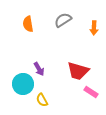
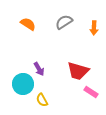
gray semicircle: moved 1 px right, 2 px down
orange semicircle: rotated 133 degrees clockwise
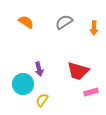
orange semicircle: moved 2 px left, 2 px up
purple arrow: rotated 16 degrees clockwise
pink rectangle: rotated 48 degrees counterclockwise
yellow semicircle: rotated 64 degrees clockwise
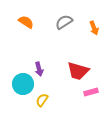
orange arrow: rotated 24 degrees counterclockwise
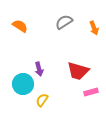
orange semicircle: moved 6 px left, 4 px down
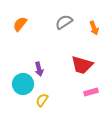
orange semicircle: moved 2 px up; rotated 84 degrees counterclockwise
red trapezoid: moved 4 px right, 6 px up
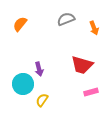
gray semicircle: moved 2 px right, 3 px up; rotated 12 degrees clockwise
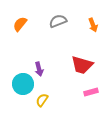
gray semicircle: moved 8 px left, 2 px down
orange arrow: moved 1 px left, 3 px up
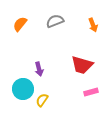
gray semicircle: moved 3 px left
cyan circle: moved 5 px down
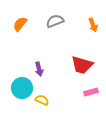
cyan circle: moved 1 px left, 1 px up
yellow semicircle: rotated 80 degrees clockwise
